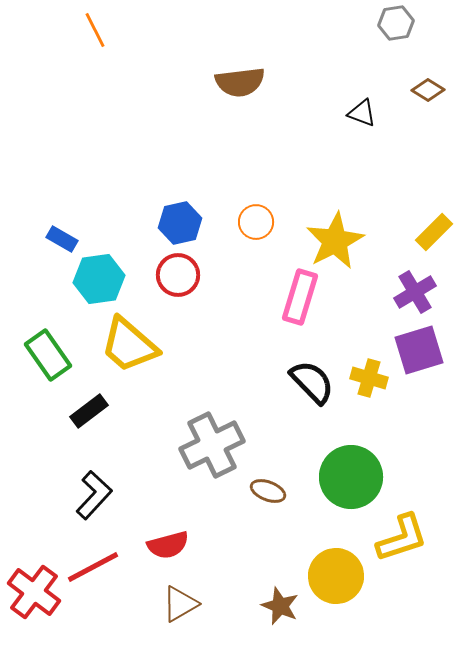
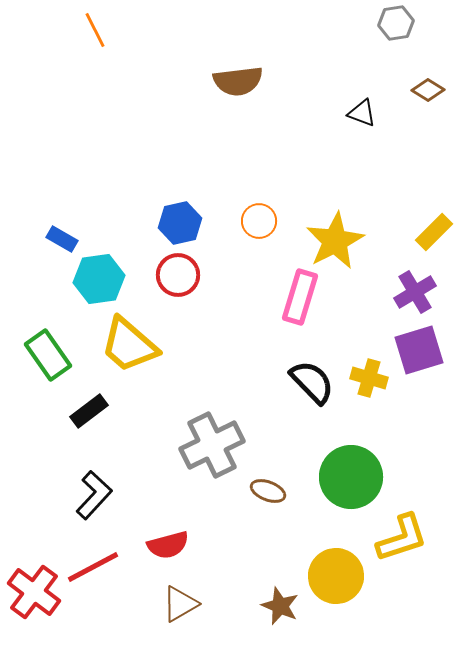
brown semicircle: moved 2 px left, 1 px up
orange circle: moved 3 px right, 1 px up
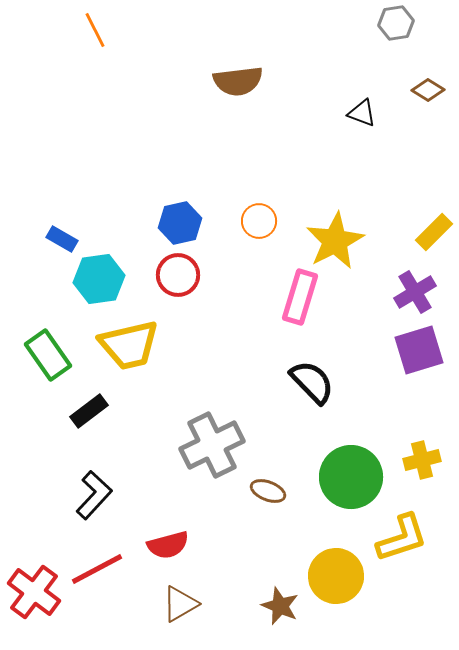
yellow trapezoid: rotated 54 degrees counterclockwise
yellow cross: moved 53 px right, 82 px down; rotated 30 degrees counterclockwise
red line: moved 4 px right, 2 px down
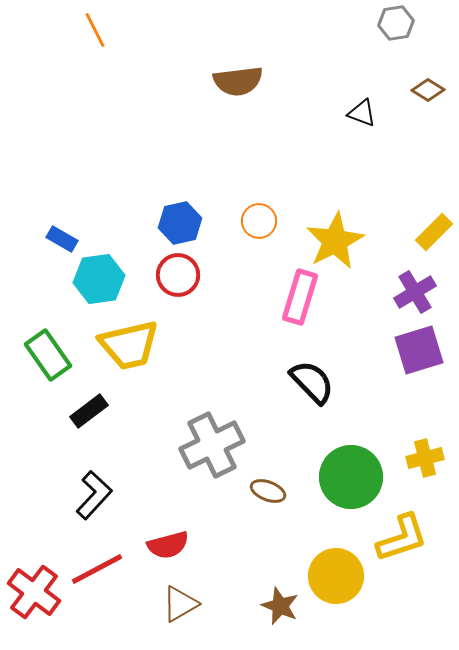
yellow cross: moved 3 px right, 2 px up
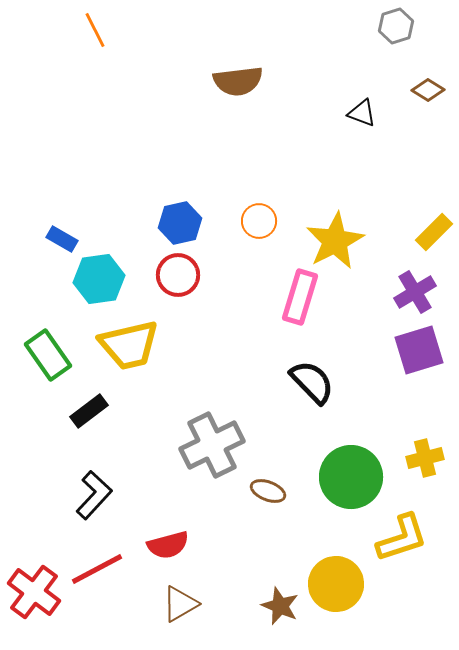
gray hexagon: moved 3 px down; rotated 8 degrees counterclockwise
yellow circle: moved 8 px down
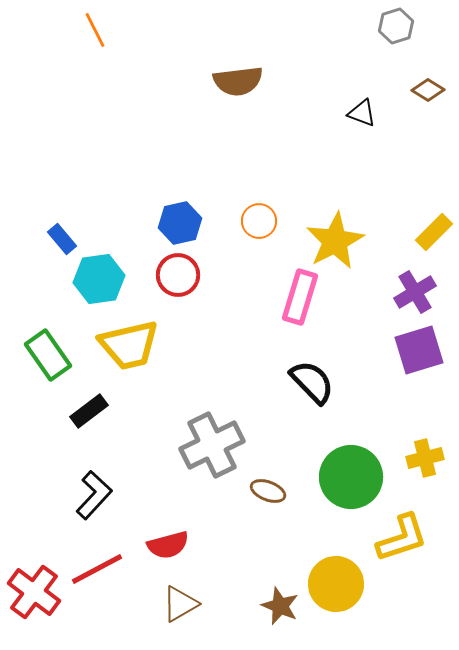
blue rectangle: rotated 20 degrees clockwise
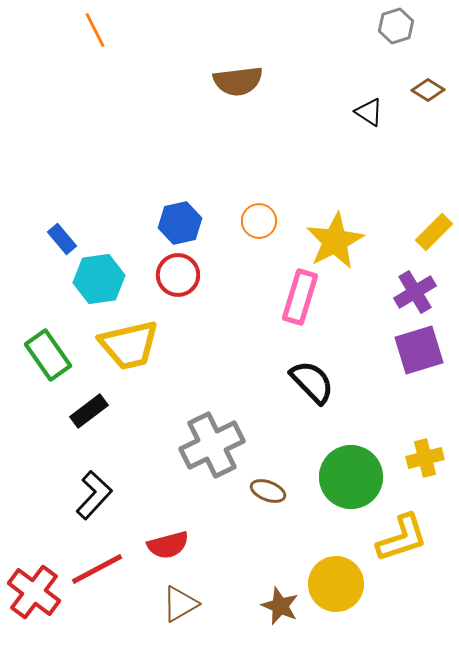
black triangle: moved 7 px right, 1 px up; rotated 12 degrees clockwise
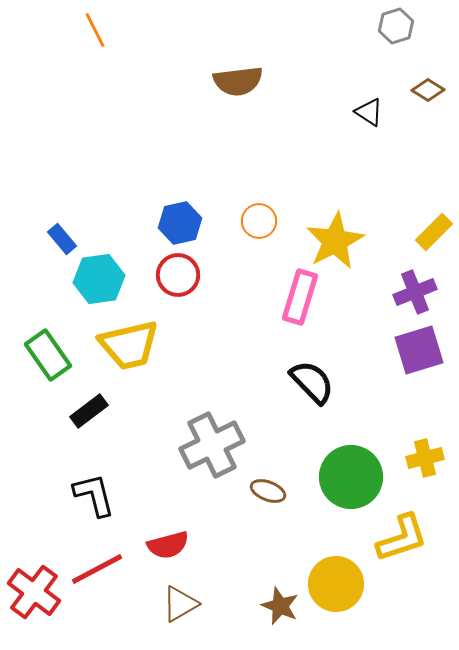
purple cross: rotated 9 degrees clockwise
black L-shape: rotated 57 degrees counterclockwise
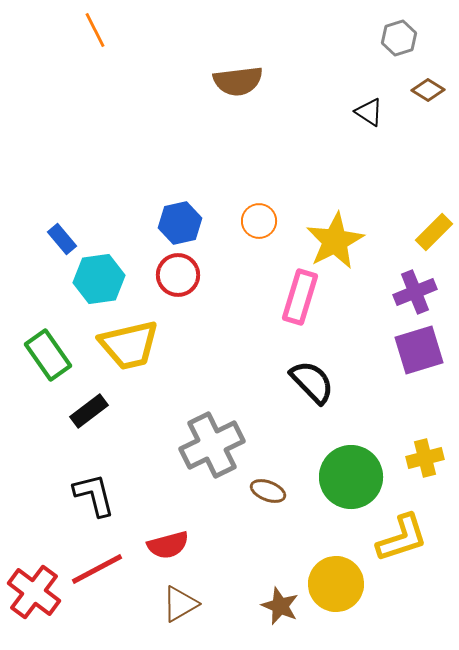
gray hexagon: moved 3 px right, 12 px down
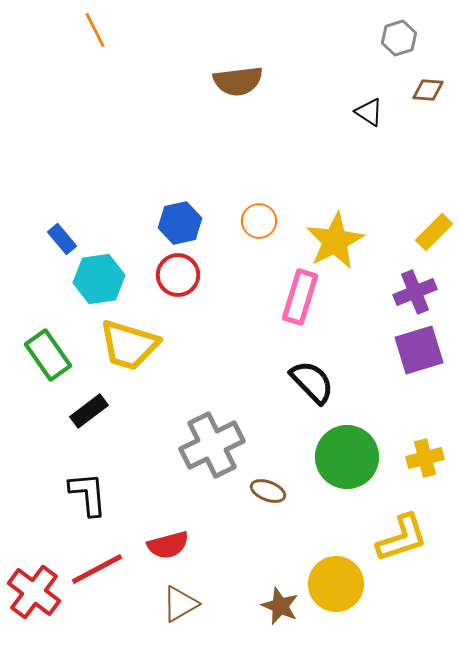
brown diamond: rotated 28 degrees counterclockwise
yellow trapezoid: rotated 30 degrees clockwise
green circle: moved 4 px left, 20 px up
black L-shape: moved 6 px left, 1 px up; rotated 9 degrees clockwise
